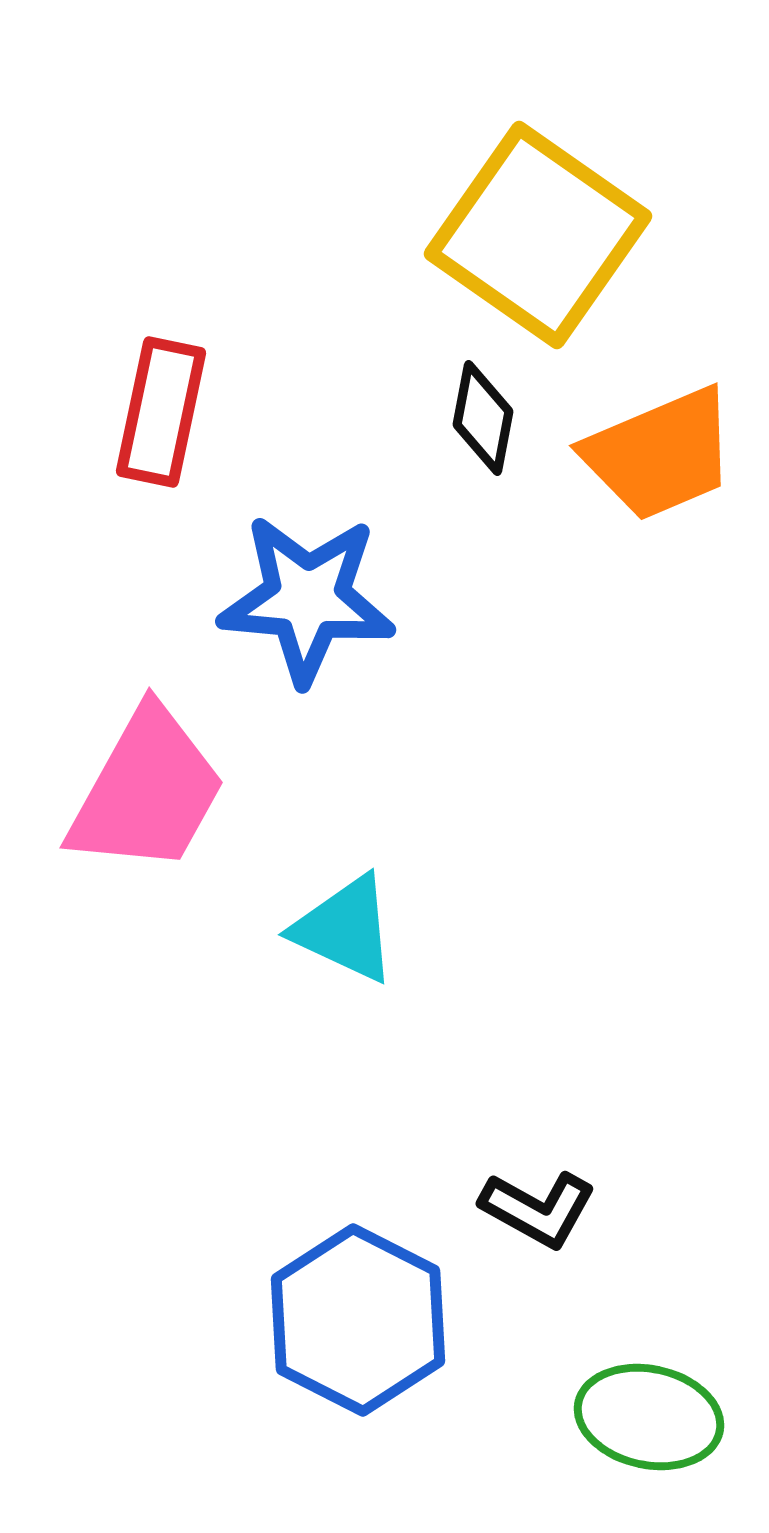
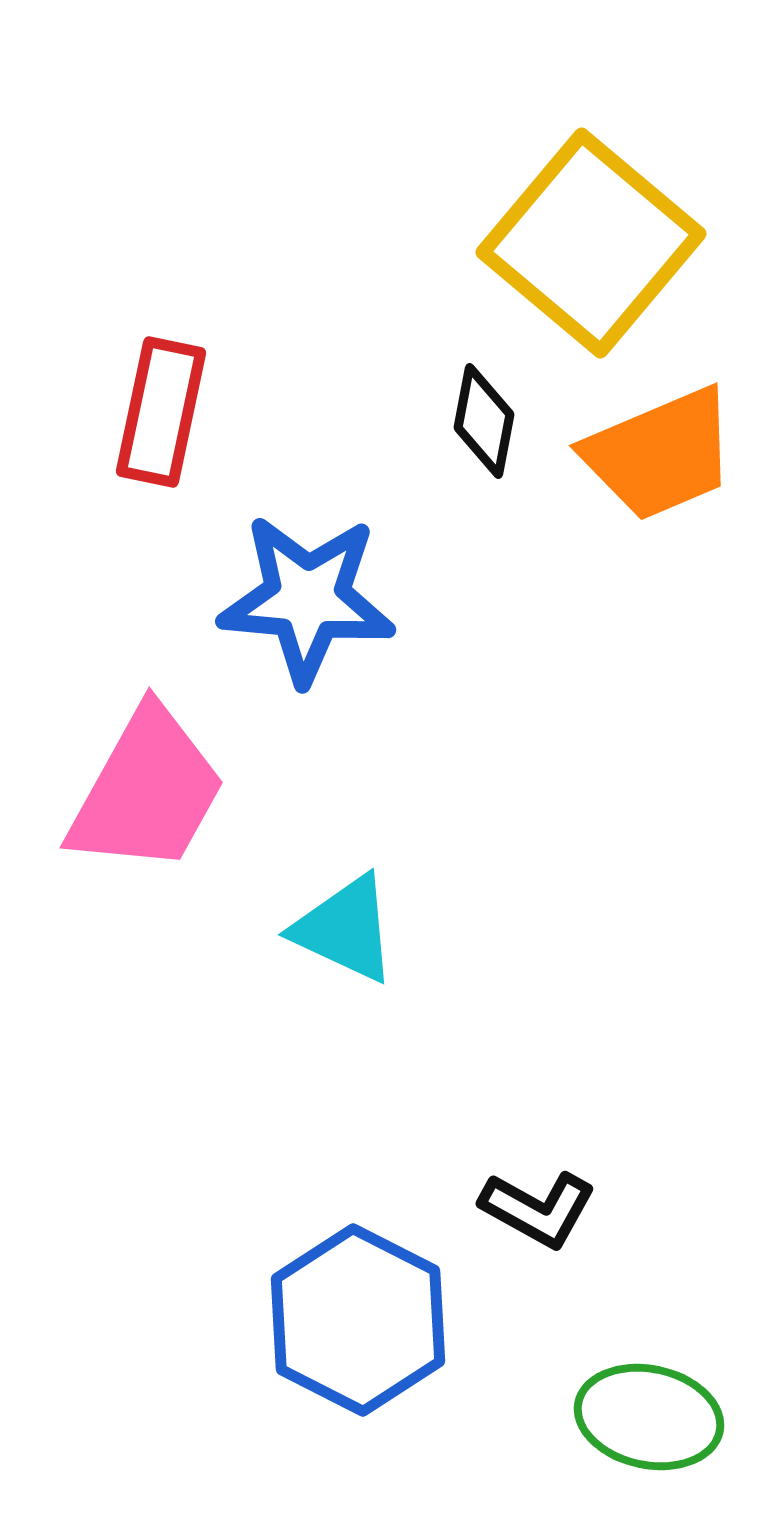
yellow square: moved 53 px right, 8 px down; rotated 5 degrees clockwise
black diamond: moved 1 px right, 3 px down
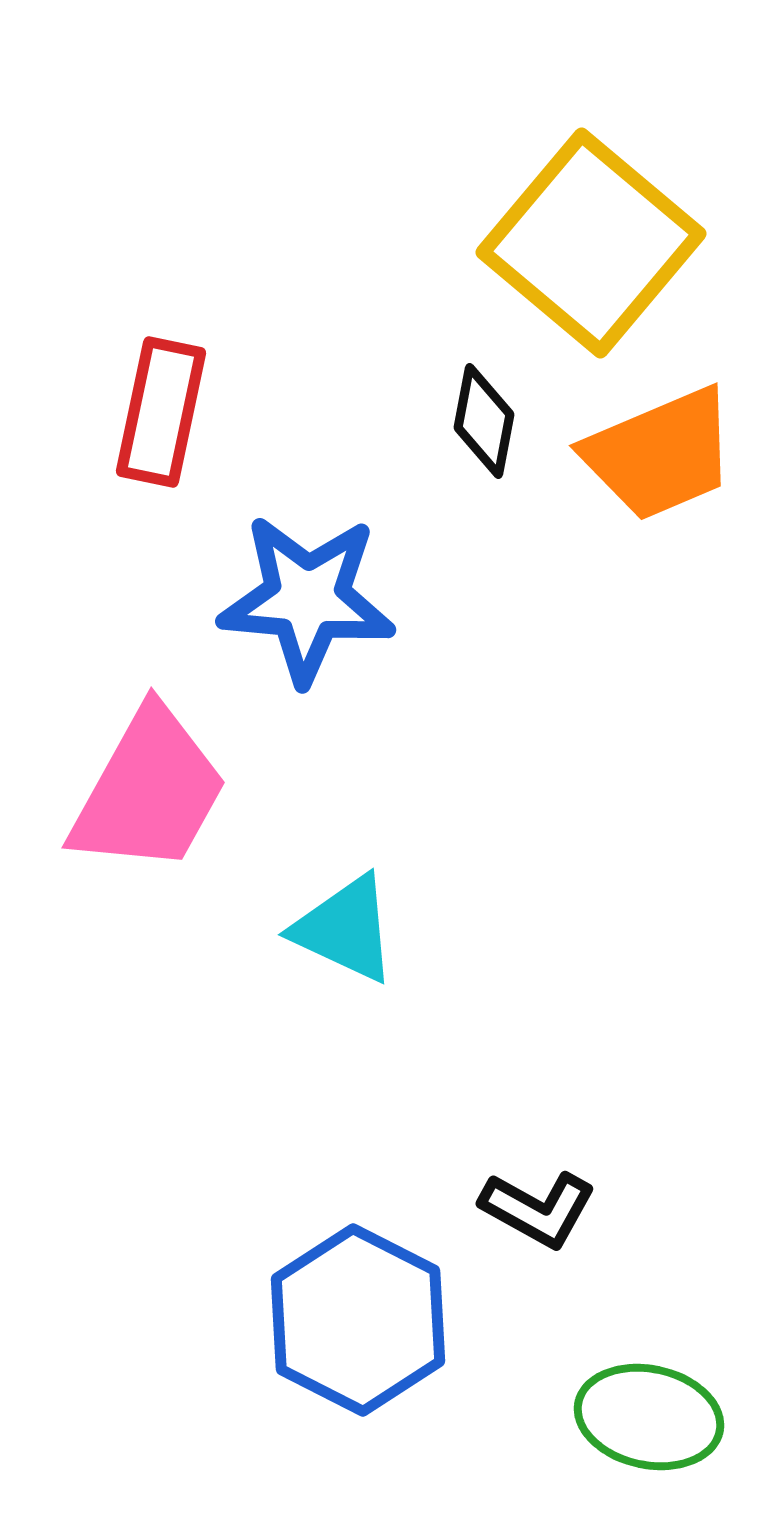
pink trapezoid: moved 2 px right
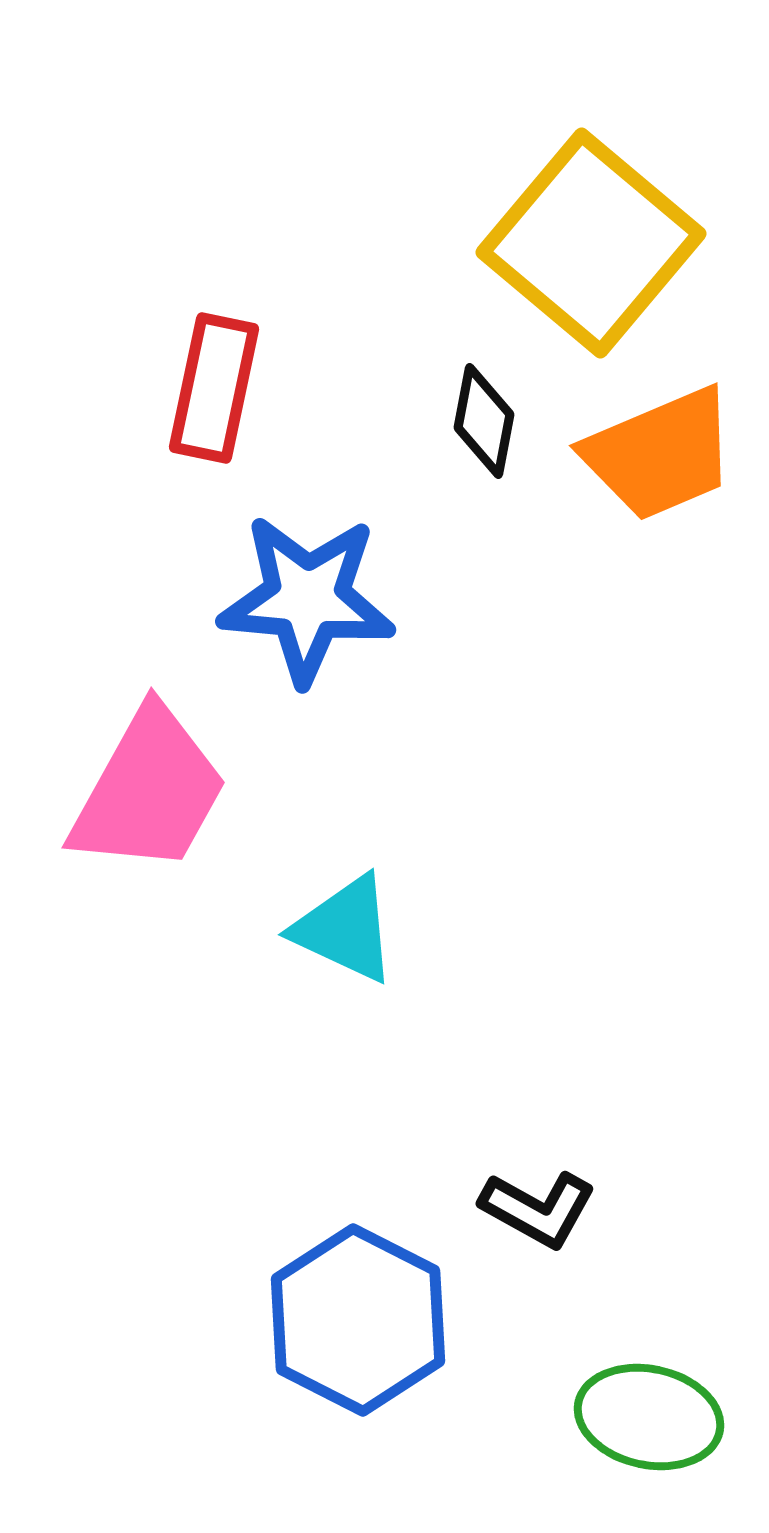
red rectangle: moved 53 px right, 24 px up
